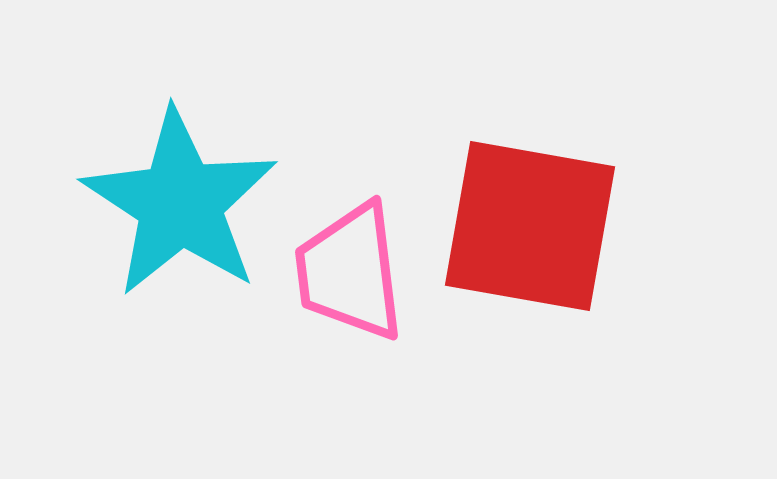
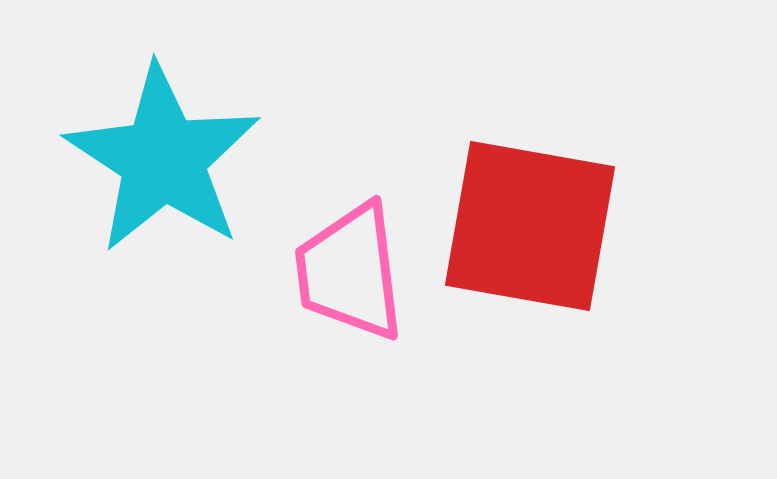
cyan star: moved 17 px left, 44 px up
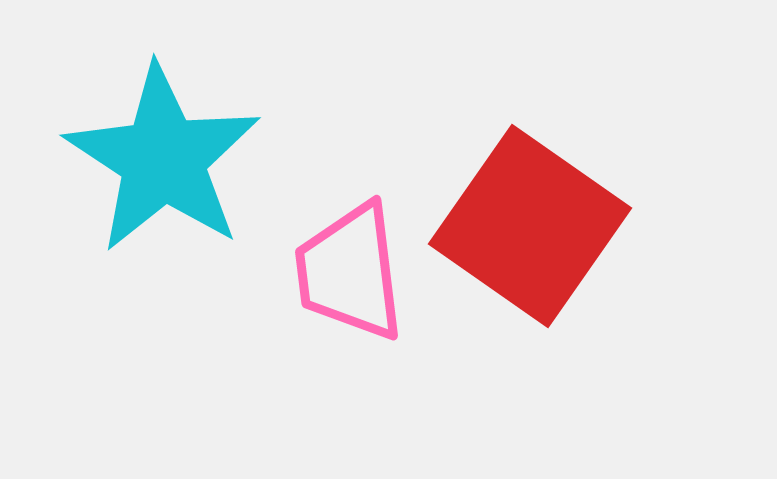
red square: rotated 25 degrees clockwise
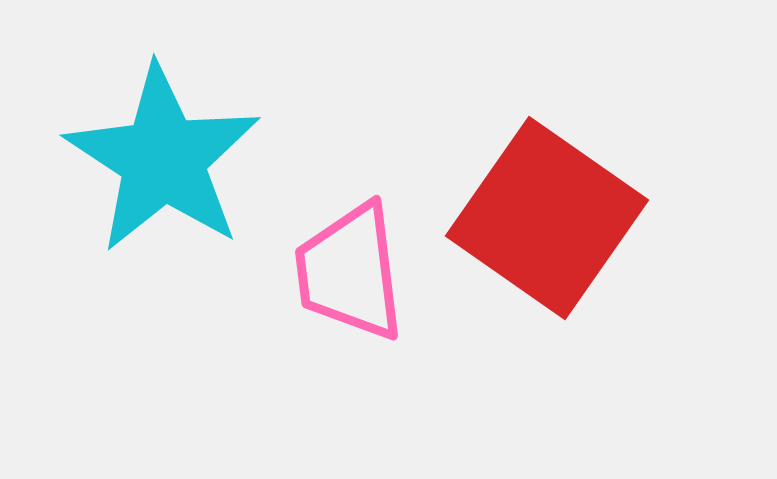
red square: moved 17 px right, 8 px up
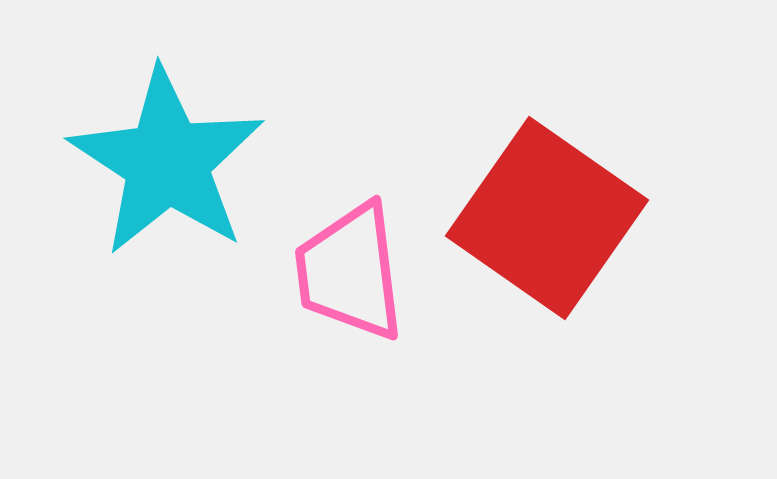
cyan star: moved 4 px right, 3 px down
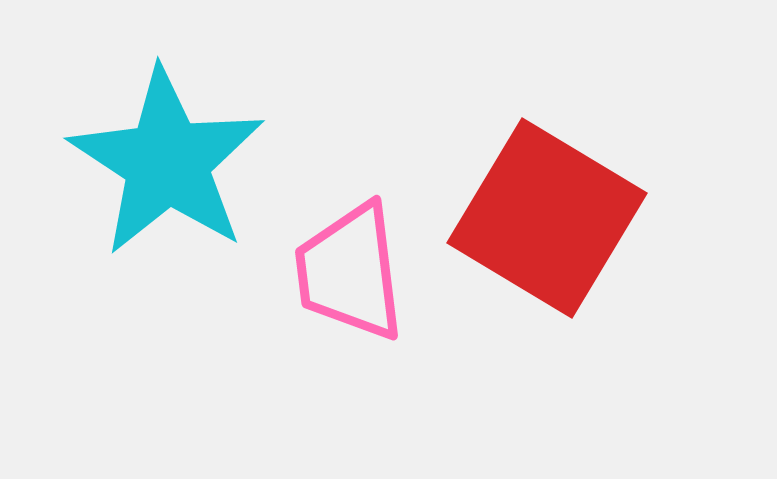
red square: rotated 4 degrees counterclockwise
